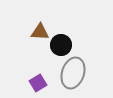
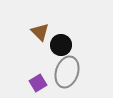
brown triangle: rotated 42 degrees clockwise
gray ellipse: moved 6 px left, 1 px up
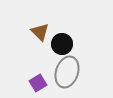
black circle: moved 1 px right, 1 px up
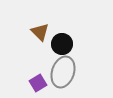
gray ellipse: moved 4 px left
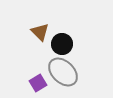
gray ellipse: rotated 64 degrees counterclockwise
